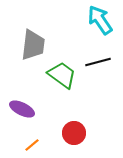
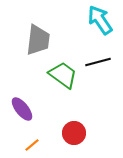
gray trapezoid: moved 5 px right, 5 px up
green trapezoid: moved 1 px right
purple ellipse: rotated 25 degrees clockwise
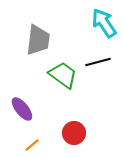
cyan arrow: moved 4 px right, 3 px down
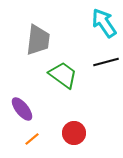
black line: moved 8 px right
orange line: moved 6 px up
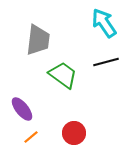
orange line: moved 1 px left, 2 px up
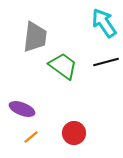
gray trapezoid: moved 3 px left, 3 px up
green trapezoid: moved 9 px up
purple ellipse: rotated 30 degrees counterclockwise
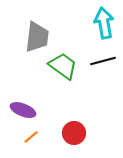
cyan arrow: rotated 24 degrees clockwise
gray trapezoid: moved 2 px right
black line: moved 3 px left, 1 px up
purple ellipse: moved 1 px right, 1 px down
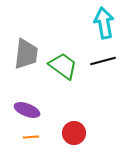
gray trapezoid: moved 11 px left, 17 px down
purple ellipse: moved 4 px right
orange line: rotated 35 degrees clockwise
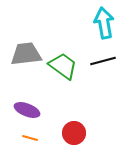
gray trapezoid: rotated 104 degrees counterclockwise
orange line: moved 1 px left, 1 px down; rotated 21 degrees clockwise
